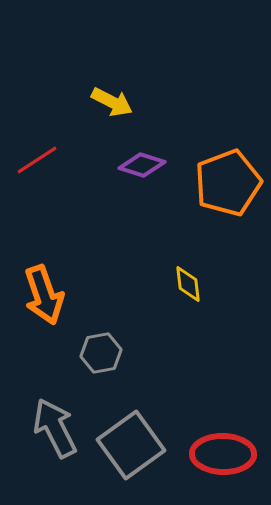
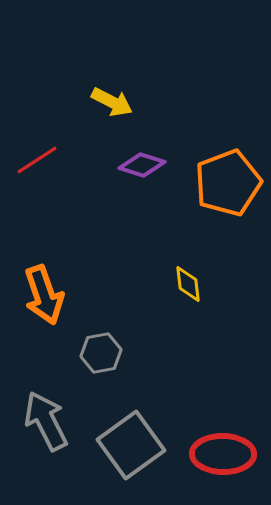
gray arrow: moved 9 px left, 7 px up
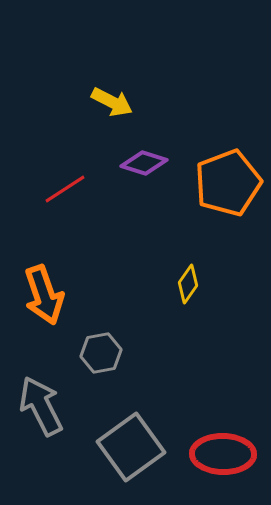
red line: moved 28 px right, 29 px down
purple diamond: moved 2 px right, 2 px up
yellow diamond: rotated 42 degrees clockwise
gray arrow: moved 5 px left, 15 px up
gray square: moved 2 px down
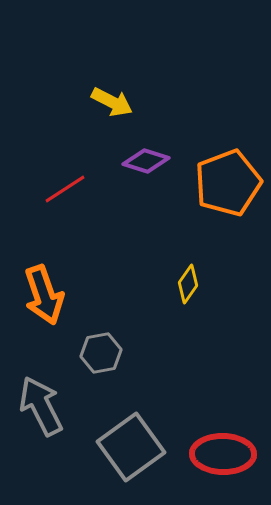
purple diamond: moved 2 px right, 2 px up
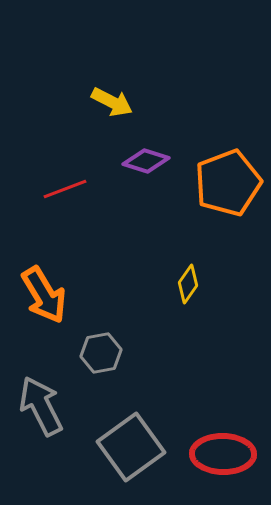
red line: rotated 12 degrees clockwise
orange arrow: rotated 12 degrees counterclockwise
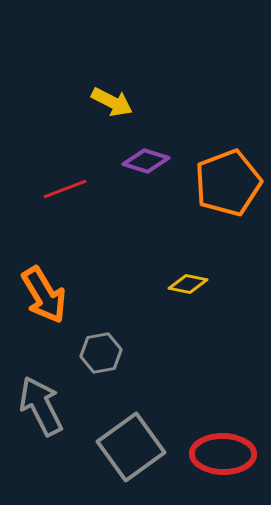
yellow diamond: rotated 66 degrees clockwise
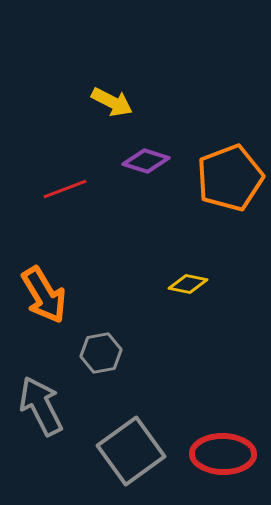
orange pentagon: moved 2 px right, 5 px up
gray square: moved 4 px down
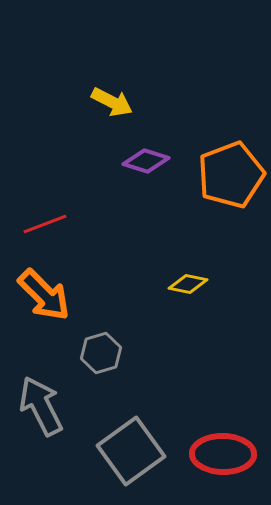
orange pentagon: moved 1 px right, 3 px up
red line: moved 20 px left, 35 px down
orange arrow: rotated 14 degrees counterclockwise
gray hexagon: rotated 6 degrees counterclockwise
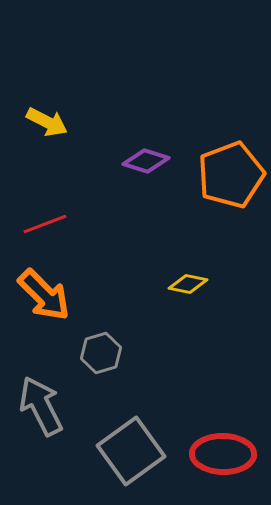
yellow arrow: moved 65 px left, 20 px down
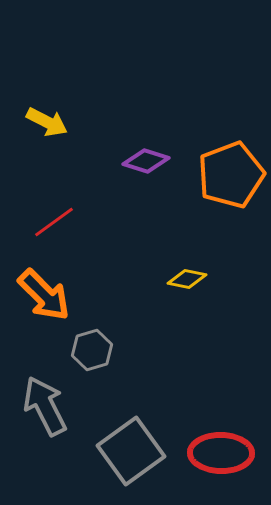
red line: moved 9 px right, 2 px up; rotated 15 degrees counterclockwise
yellow diamond: moved 1 px left, 5 px up
gray hexagon: moved 9 px left, 3 px up
gray arrow: moved 4 px right
red ellipse: moved 2 px left, 1 px up
